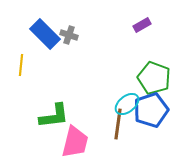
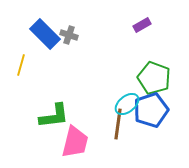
yellow line: rotated 10 degrees clockwise
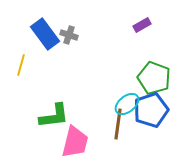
blue rectangle: rotated 8 degrees clockwise
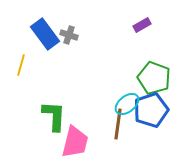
green L-shape: rotated 80 degrees counterclockwise
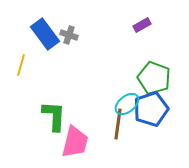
blue pentagon: moved 1 px up
